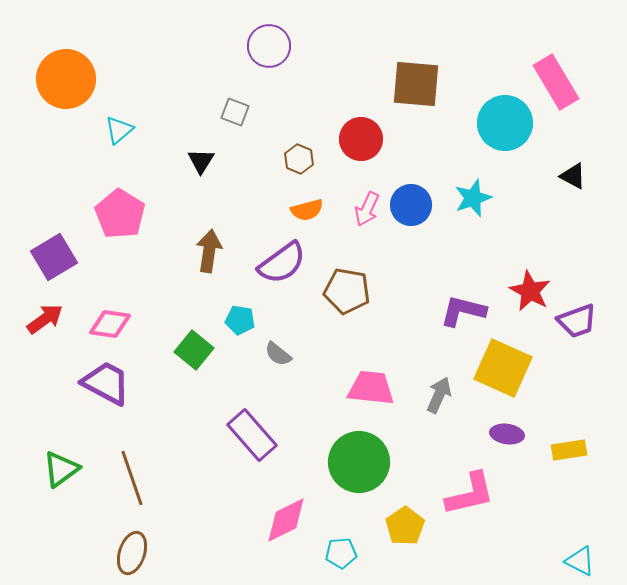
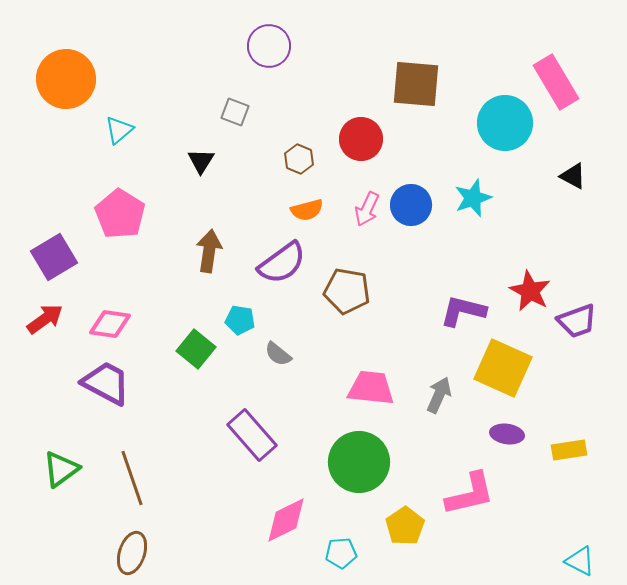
green square at (194, 350): moved 2 px right, 1 px up
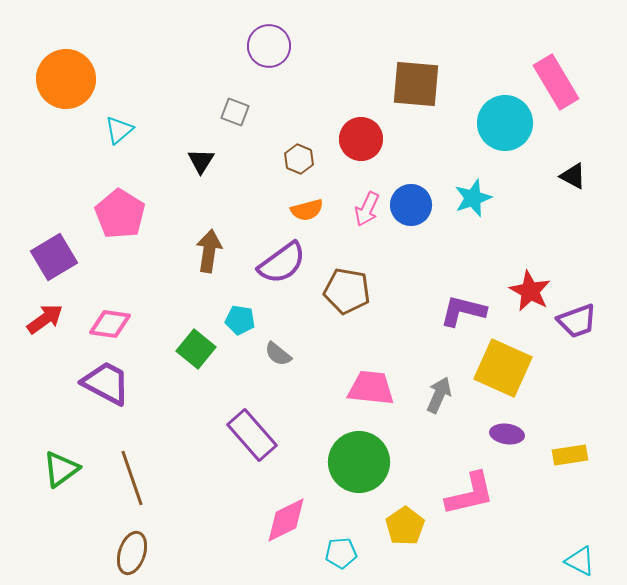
yellow rectangle at (569, 450): moved 1 px right, 5 px down
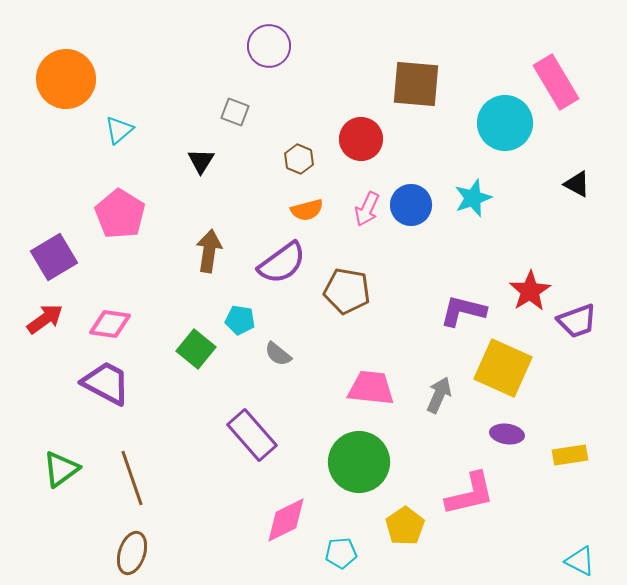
black triangle at (573, 176): moved 4 px right, 8 px down
red star at (530, 291): rotated 12 degrees clockwise
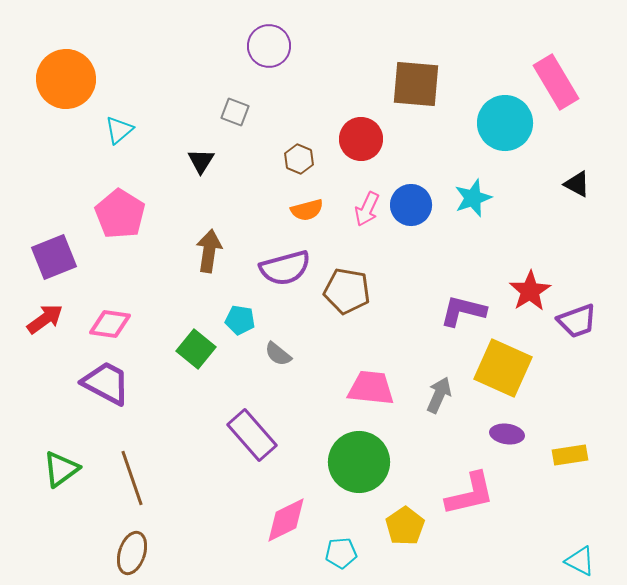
purple square at (54, 257): rotated 9 degrees clockwise
purple semicircle at (282, 263): moved 3 px right, 5 px down; rotated 21 degrees clockwise
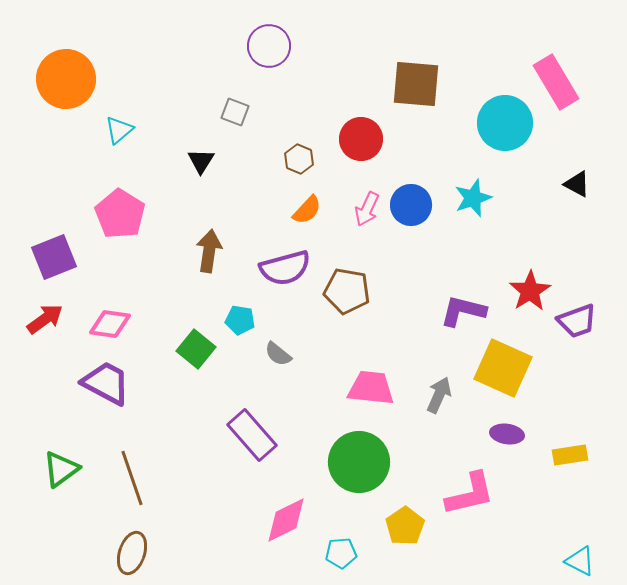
orange semicircle at (307, 210): rotated 32 degrees counterclockwise
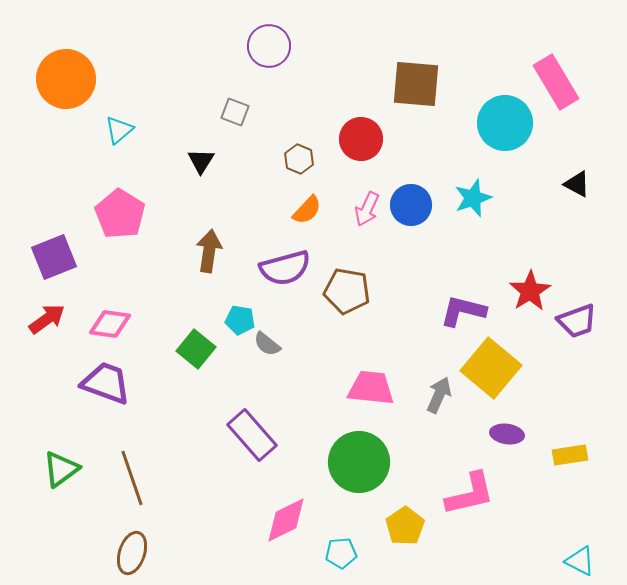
red arrow at (45, 319): moved 2 px right
gray semicircle at (278, 354): moved 11 px left, 10 px up
yellow square at (503, 368): moved 12 px left; rotated 16 degrees clockwise
purple trapezoid at (106, 383): rotated 8 degrees counterclockwise
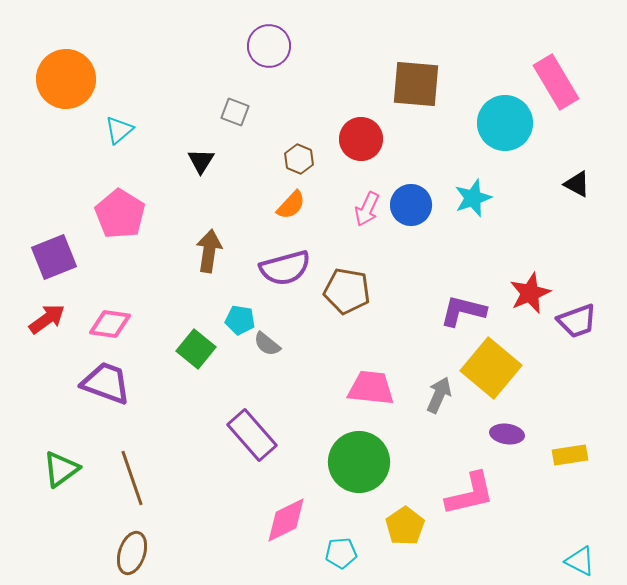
orange semicircle at (307, 210): moved 16 px left, 5 px up
red star at (530, 291): moved 2 px down; rotated 9 degrees clockwise
